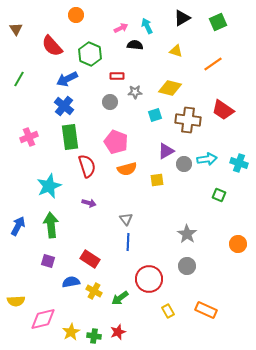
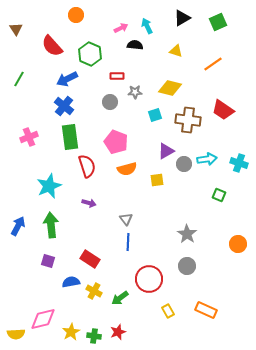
yellow semicircle at (16, 301): moved 33 px down
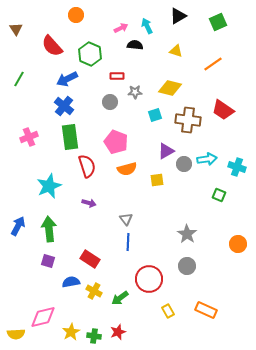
black triangle at (182, 18): moved 4 px left, 2 px up
cyan cross at (239, 163): moved 2 px left, 4 px down
green arrow at (51, 225): moved 2 px left, 4 px down
pink diamond at (43, 319): moved 2 px up
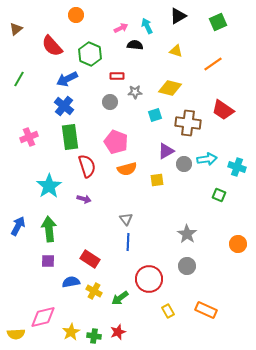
brown triangle at (16, 29): rotated 24 degrees clockwise
brown cross at (188, 120): moved 3 px down
cyan star at (49, 186): rotated 10 degrees counterclockwise
purple arrow at (89, 203): moved 5 px left, 4 px up
purple square at (48, 261): rotated 16 degrees counterclockwise
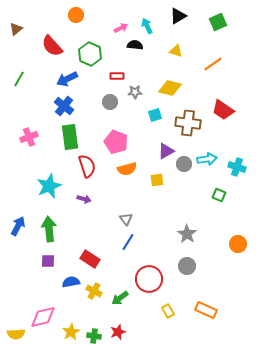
cyan star at (49, 186): rotated 10 degrees clockwise
blue line at (128, 242): rotated 30 degrees clockwise
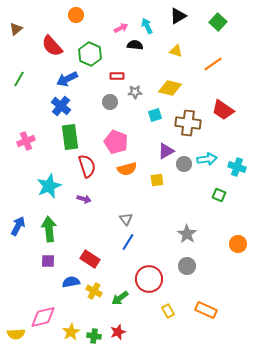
green square at (218, 22): rotated 24 degrees counterclockwise
blue cross at (64, 106): moved 3 px left
pink cross at (29, 137): moved 3 px left, 4 px down
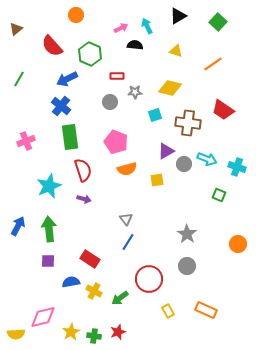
cyan arrow at (207, 159): rotated 30 degrees clockwise
red semicircle at (87, 166): moved 4 px left, 4 px down
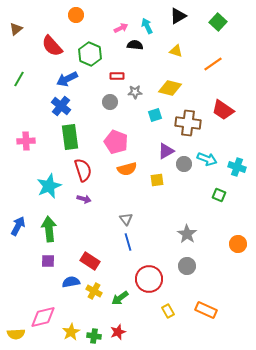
pink cross at (26, 141): rotated 18 degrees clockwise
blue line at (128, 242): rotated 48 degrees counterclockwise
red rectangle at (90, 259): moved 2 px down
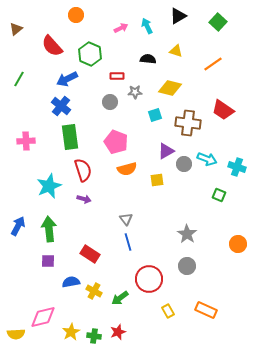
black semicircle at (135, 45): moved 13 px right, 14 px down
red rectangle at (90, 261): moved 7 px up
